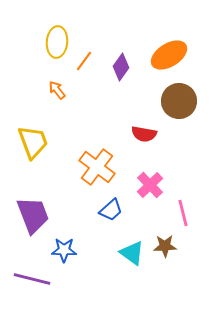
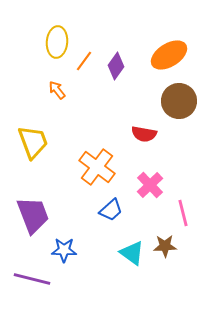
purple diamond: moved 5 px left, 1 px up
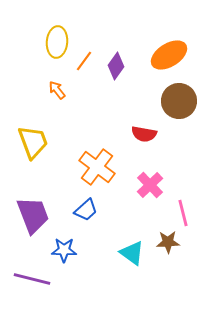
blue trapezoid: moved 25 px left
brown star: moved 3 px right, 4 px up
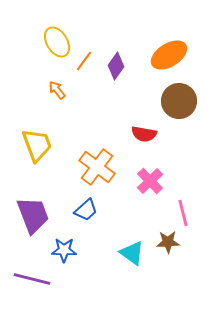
yellow ellipse: rotated 36 degrees counterclockwise
yellow trapezoid: moved 4 px right, 3 px down
pink cross: moved 4 px up
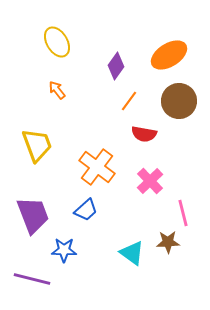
orange line: moved 45 px right, 40 px down
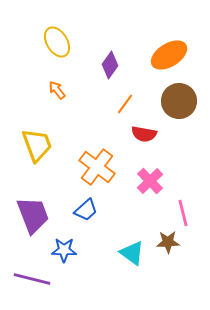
purple diamond: moved 6 px left, 1 px up
orange line: moved 4 px left, 3 px down
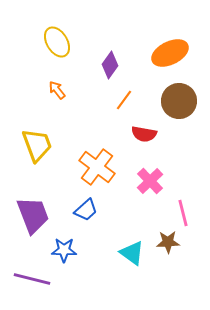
orange ellipse: moved 1 px right, 2 px up; rotated 6 degrees clockwise
orange line: moved 1 px left, 4 px up
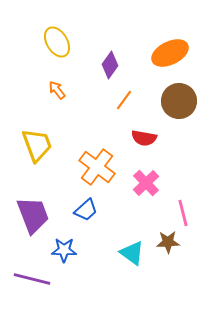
red semicircle: moved 4 px down
pink cross: moved 4 px left, 2 px down
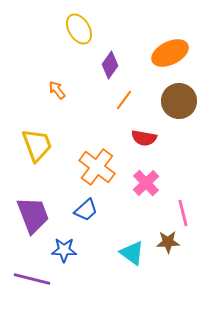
yellow ellipse: moved 22 px right, 13 px up
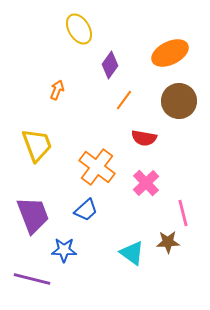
orange arrow: rotated 60 degrees clockwise
